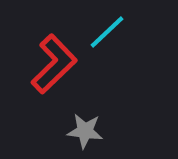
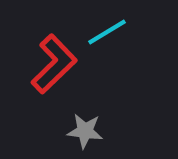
cyan line: rotated 12 degrees clockwise
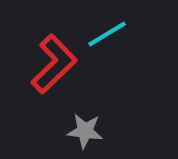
cyan line: moved 2 px down
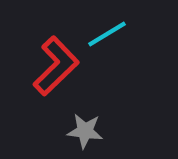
red L-shape: moved 2 px right, 2 px down
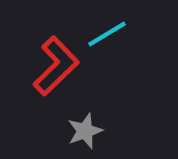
gray star: rotated 27 degrees counterclockwise
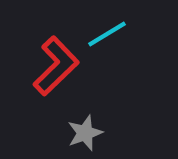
gray star: moved 2 px down
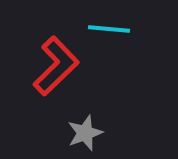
cyan line: moved 2 px right, 5 px up; rotated 36 degrees clockwise
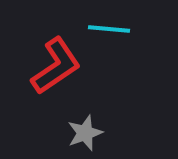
red L-shape: rotated 10 degrees clockwise
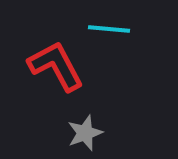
red L-shape: rotated 84 degrees counterclockwise
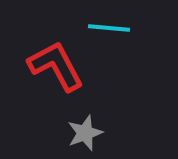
cyan line: moved 1 px up
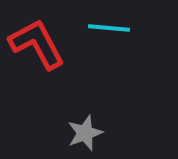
red L-shape: moved 19 px left, 22 px up
